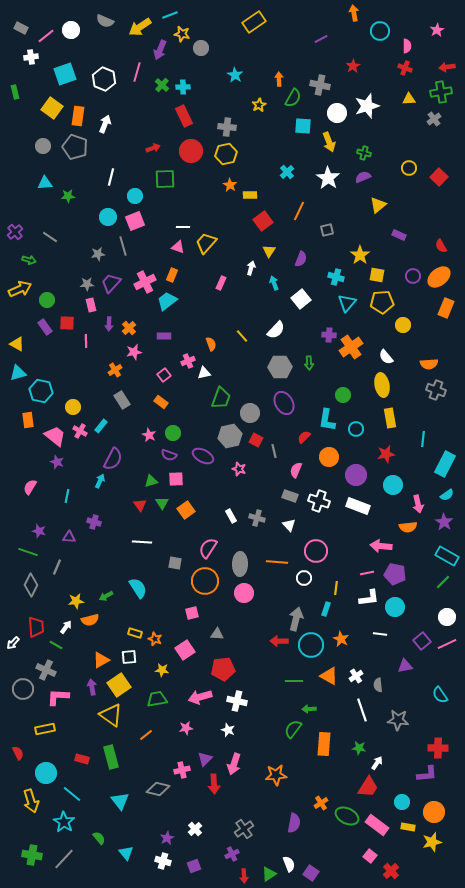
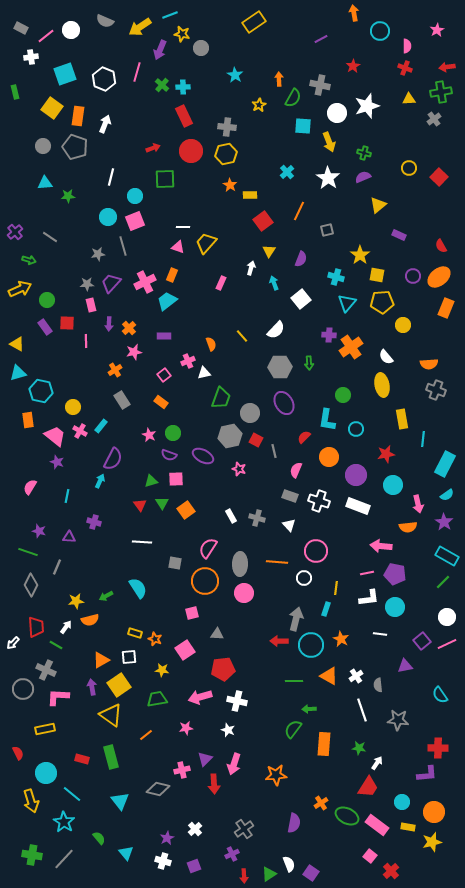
yellow rectangle at (390, 418): moved 12 px right, 1 px down
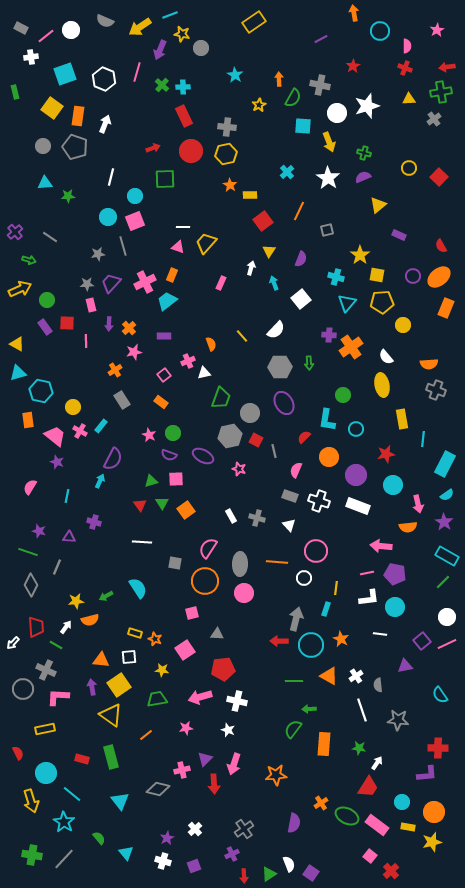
orange triangle at (101, 660): rotated 36 degrees clockwise
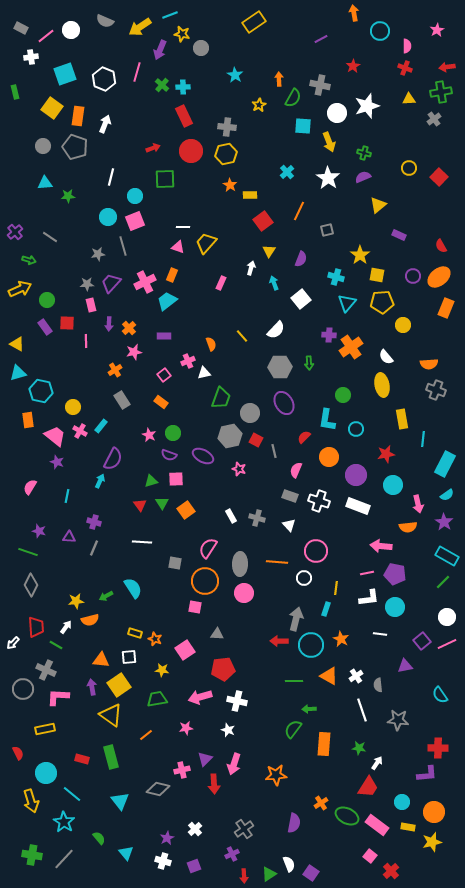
gray line at (57, 567): moved 37 px right, 19 px up
cyan semicircle at (138, 588): moved 5 px left
pink square at (192, 613): moved 3 px right, 6 px up; rotated 24 degrees clockwise
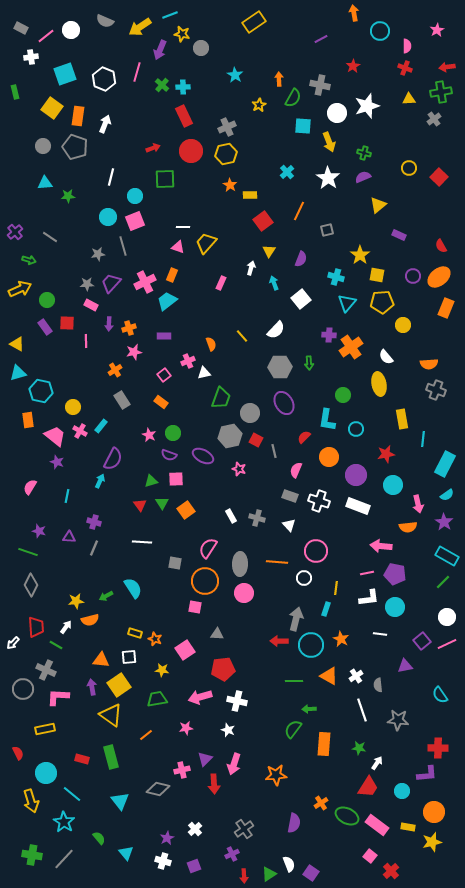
gray cross at (227, 127): rotated 30 degrees counterclockwise
pink rectangle at (91, 305): rotated 48 degrees counterclockwise
orange cross at (129, 328): rotated 24 degrees clockwise
yellow ellipse at (382, 385): moved 3 px left, 1 px up
cyan circle at (402, 802): moved 11 px up
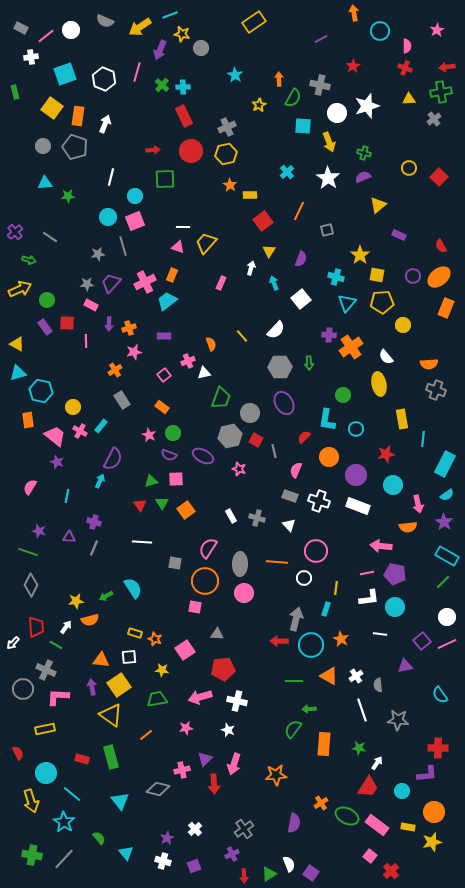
red arrow at (153, 148): moved 2 px down; rotated 16 degrees clockwise
orange rectangle at (161, 402): moved 1 px right, 5 px down
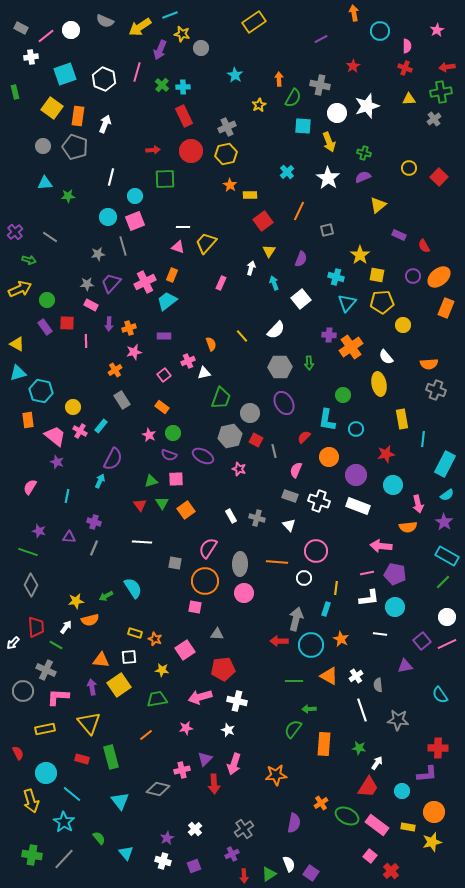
red semicircle at (441, 246): moved 17 px left
gray circle at (23, 689): moved 2 px down
yellow triangle at (111, 715): moved 22 px left, 8 px down; rotated 15 degrees clockwise
